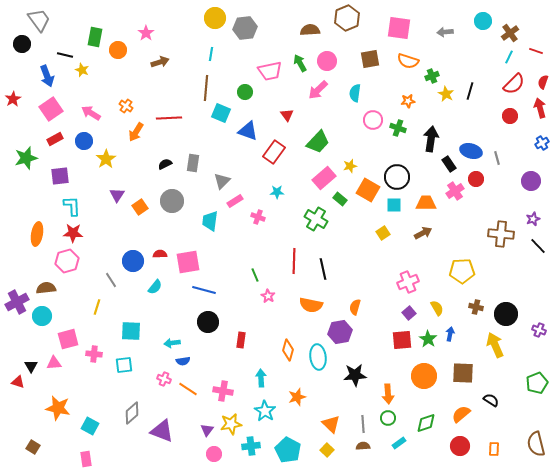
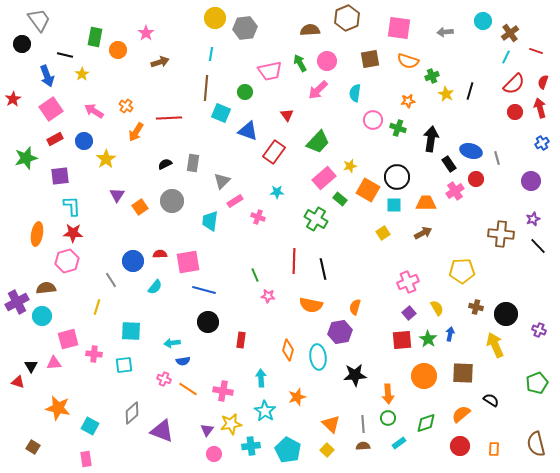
cyan line at (509, 57): moved 3 px left
yellow star at (82, 70): moved 4 px down; rotated 16 degrees clockwise
pink arrow at (91, 113): moved 3 px right, 2 px up
red circle at (510, 116): moved 5 px right, 4 px up
pink star at (268, 296): rotated 24 degrees counterclockwise
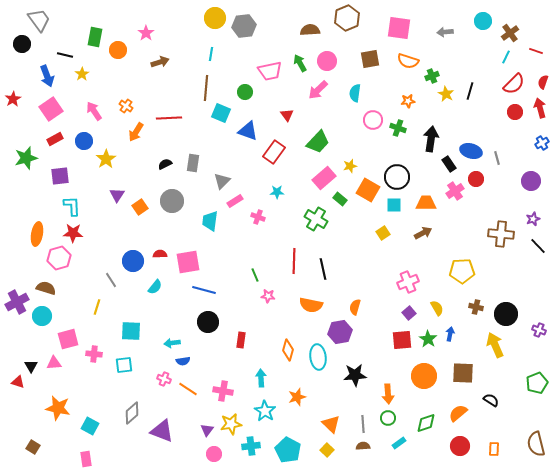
gray hexagon at (245, 28): moved 1 px left, 2 px up
pink arrow at (94, 111): rotated 24 degrees clockwise
pink hexagon at (67, 261): moved 8 px left, 3 px up
brown semicircle at (46, 288): rotated 24 degrees clockwise
orange semicircle at (461, 414): moved 3 px left, 1 px up
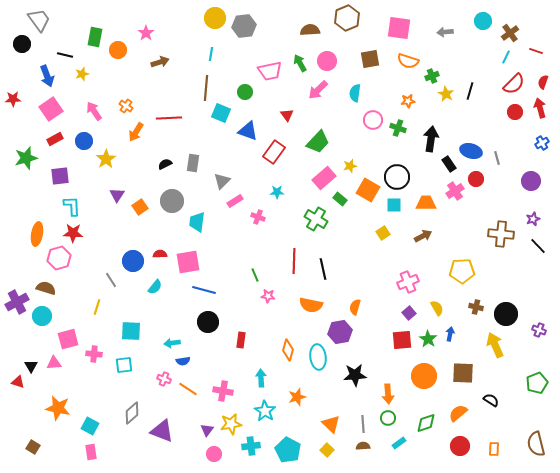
yellow star at (82, 74): rotated 16 degrees clockwise
red star at (13, 99): rotated 28 degrees clockwise
cyan trapezoid at (210, 221): moved 13 px left, 1 px down
brown arrow at (423, 233): moved 3 px down
pink rectangle at (86, 459): moved 5 px right, 7 px up
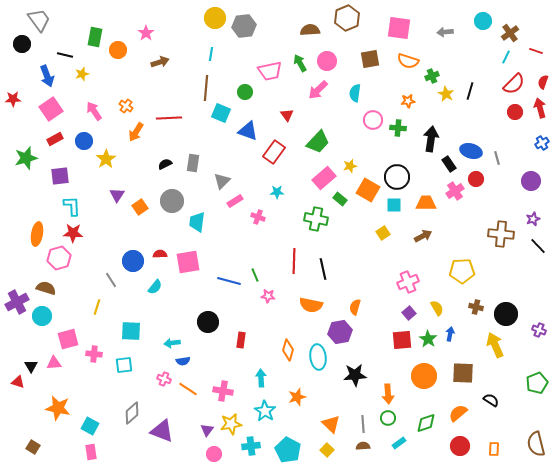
green cross at (398, 128): rotated 14 degrees counterclockwise
green cross at (316, 219): rotated 20 degrees counterclockwise
blue line at (204, 290): moved 25 px right, 9 px up
